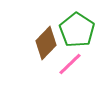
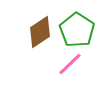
brown diamond: moved 6 px left, 11 px up; rotated 12 degrees clockwise
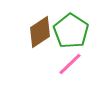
green pentagon: moved 6 px left, 1 px down
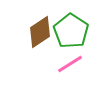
pink line: rotated 12 degrees clockwise
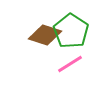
brown diamond: moved 5 px right, 3 px down; rotated 52 degrees clockwise
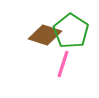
pink line: moved 7 px left; rotated 40 degrees counterclockwise
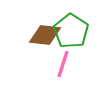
brown diamond: rotated 12 degrees counterclockwise
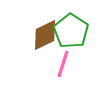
brown diamond: rotated 32 degrees counterclockwise
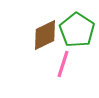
green pentagon: moved 6 px right, 1 px up
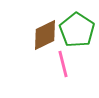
pink line: rotated 32 degrees counterclockwise
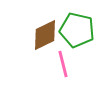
green pentagon: rotated 20 degrees counterclockwise
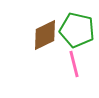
pink line: moved 11 px right
